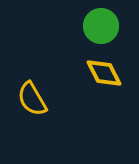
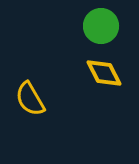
yellow semicircle: moved 2 px left
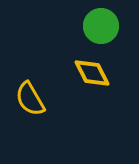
yellow diamond: moved 12 px left
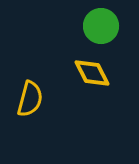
yellow semicircle: rotated 135 degrees counterclockwise
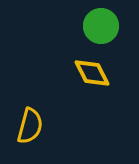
yellow semicircle: moved 27 px down
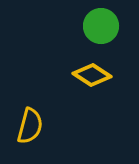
yellow diamond: moved 2 px down; rotated 30 degrees counterclockwise
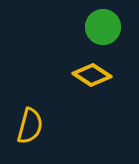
green circle: moved 2 px right, 1 px down
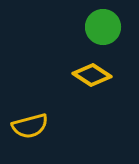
yellow semicircle: rotated 60 degrees clockwise
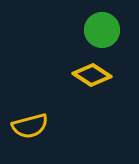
green circle: moved 1 px left, 3 px down
